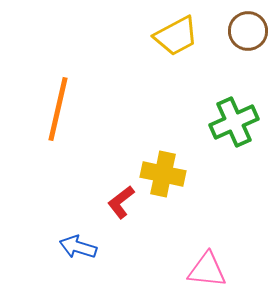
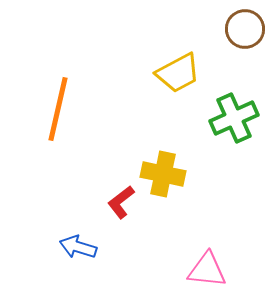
brown circle: moved 3 px left, 2 px up
yellow trapezoid: moved 2 px right, 37 px down
green cross: moved 4 px up
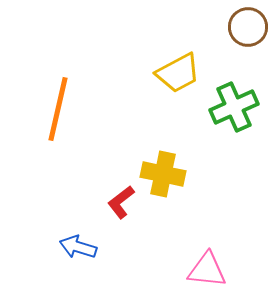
brown circle: moved 3 px right, 2 px up
green cross: moved 11 px up
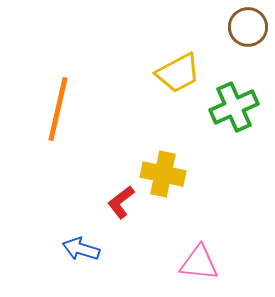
blue arrow: moved 3 px right, 2 px down
pink triangle: moved 8 px left, 7 px up
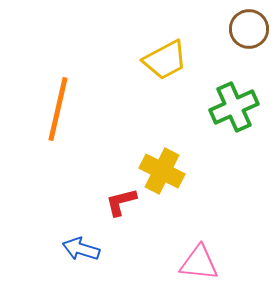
brown circle: moved 1 px right, 2 px down
yellow trapezoid: moved 13 px left, 13 px up
yellow cross: moved 1 px left, 3 px up; rotated 15 degrees clockwise
red L-shape: rotated 24 degrees clockwise
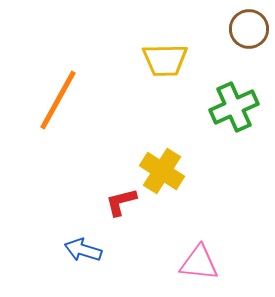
yellow trapezoid: rotated 27 degrees clockwise
orange line: moved 9 px up; rotated 16 degrees clockwise
yellow cross: rotated 6 degrees clockwise
blue arrow: moved 2 px right, 1 px down
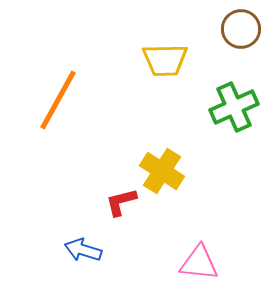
brown circle: moved 8 px left
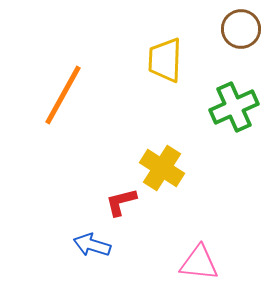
yellow trapezoid: rotated 93 degrees clockwise
orange line: moved 5 px right, 5 px up
yellow cross: moved 3 px up
blue arrow: moved 9 px right, 5 px up
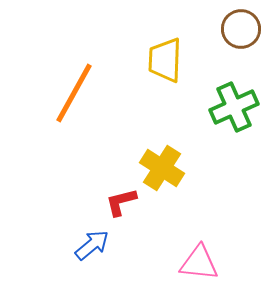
orange line: moved 11 px right, 2 px up
blue arrow: rotated 123 degrees clockwise
